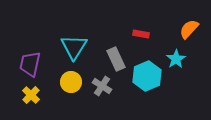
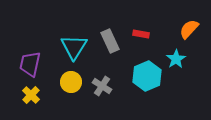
gray rectangle: moved 6 px left, 18 px up
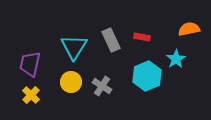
orange semicircle: rotated 35 degrees clockwise
red rectangle: moved 1 px right, 3 px down
gray rectangle: moved 1 px right, 1 px up
